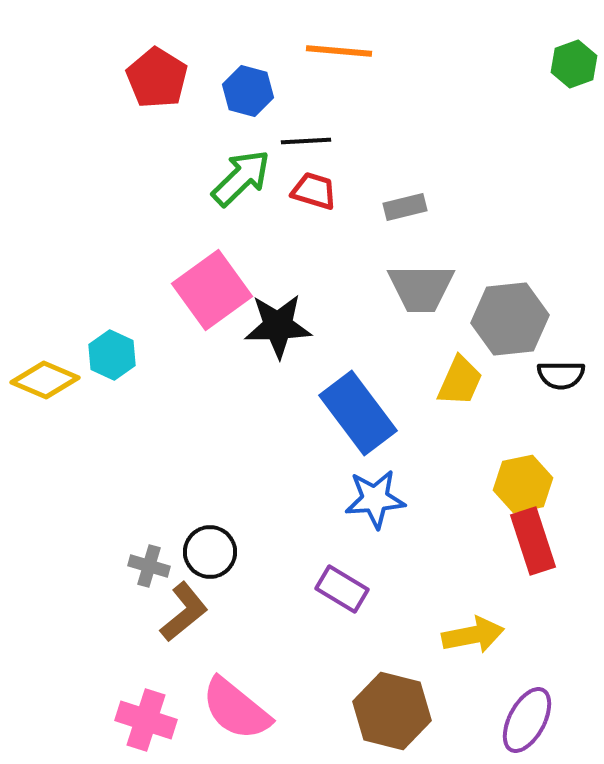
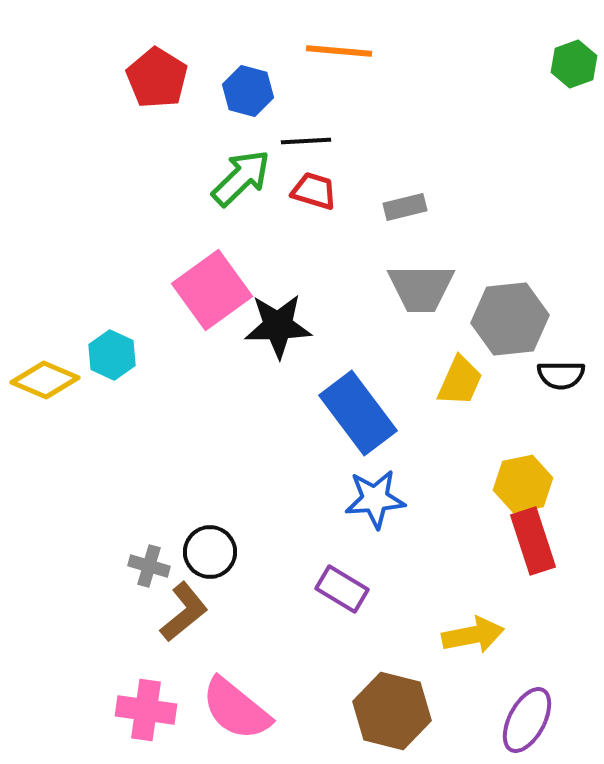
pink cross: moved 10 px up; rotated 10 degrees counterclockwise
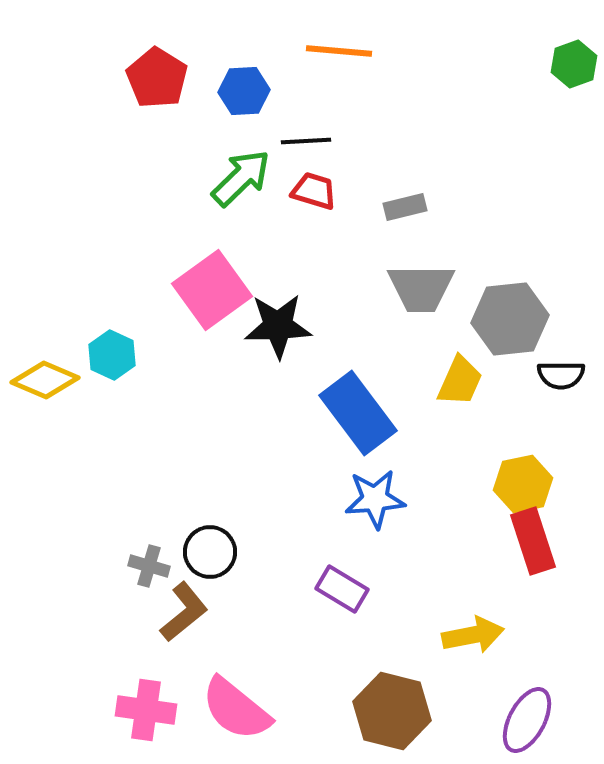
blue hexagon: moved 4 px left; rotated 18 degrees counterclockwise
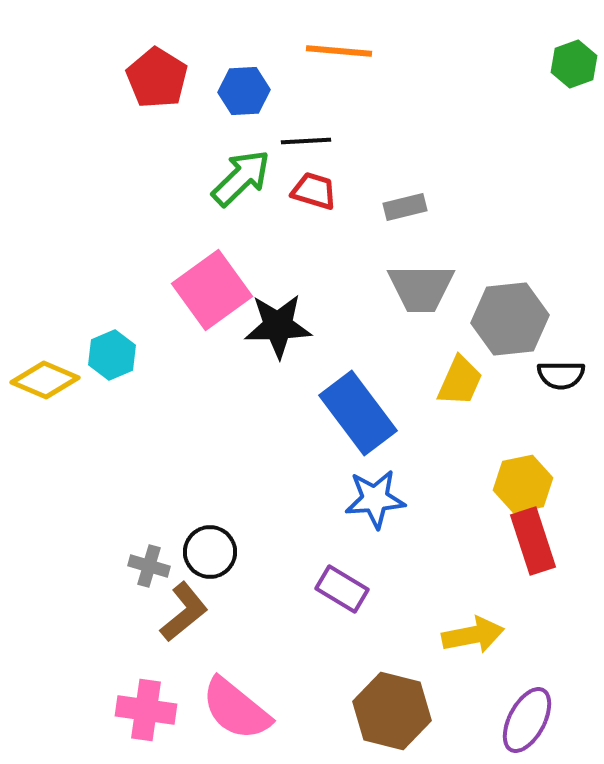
cyan hexagon: rotated 12 degrees clockwise
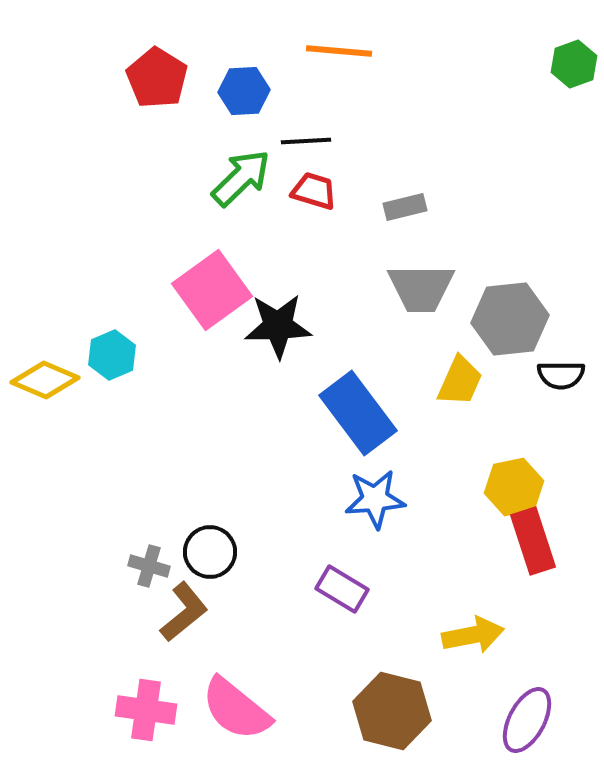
yellow hexagon: moved 9 px left, 3 px down
